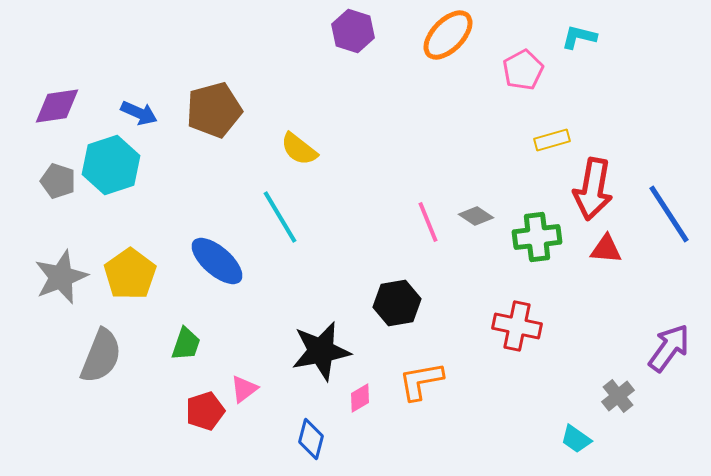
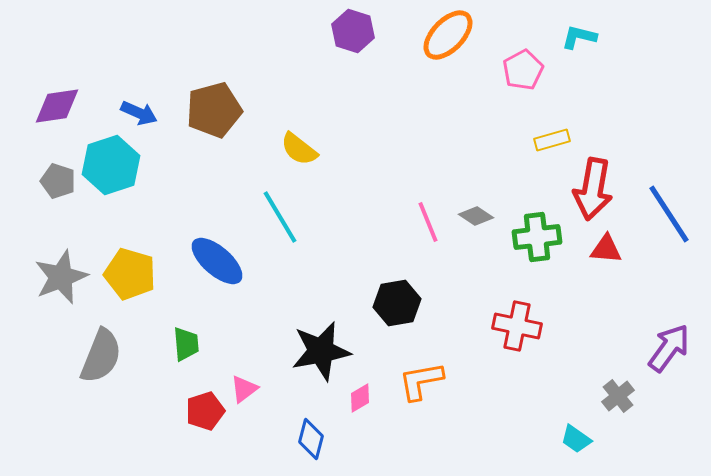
yellow pentagon: rotated 21 degrees counterclockwise
green trapezoid: rotated 24 degrees counterclockwise
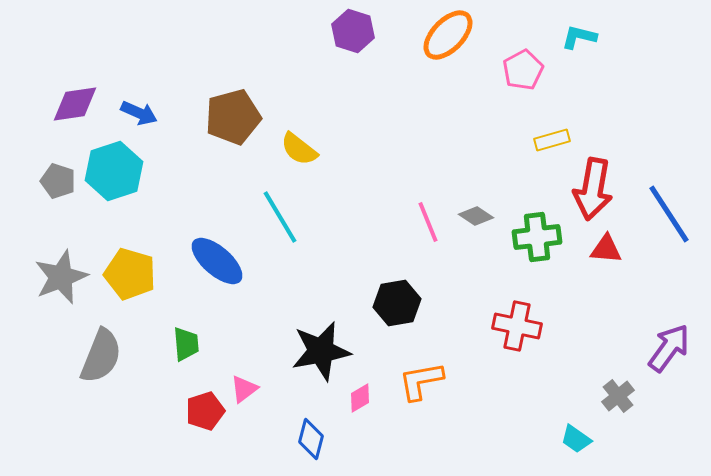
purple diamond: moved 18 px right, 2 px up
brown pentagon: moved 19 px right, 7 px down
cyan hexagon: moved 3 px right, 6 px down
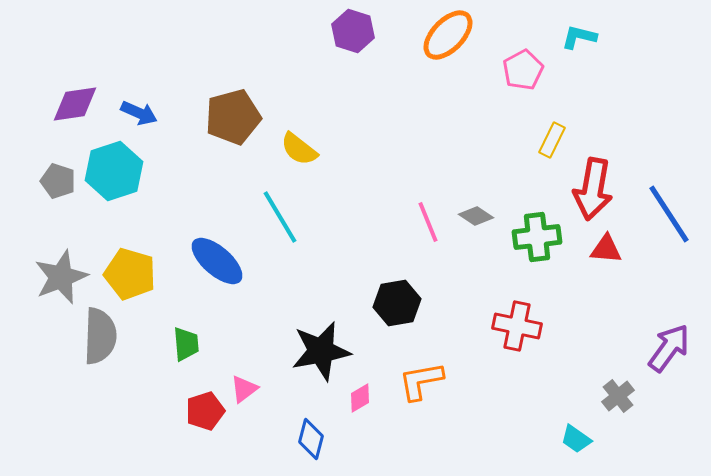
yellow rectangle: rotated 48 degrees counterclockwise
gray semicircle: moved 1 px left, 20 px up; rotated 20 degrees counterclockwise
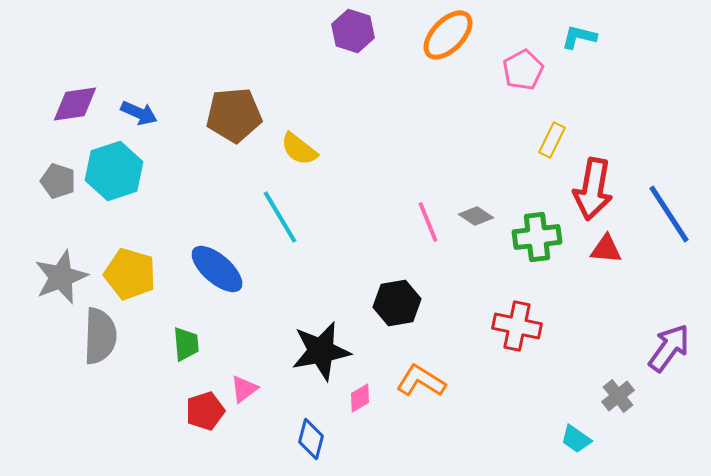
brown pentagon: moved 1 px right, 2 px up; rotated 10 degrees clockwise
blue ellipse: moved 8 px down
orange L-shape: rotated 42 degrees clockwise
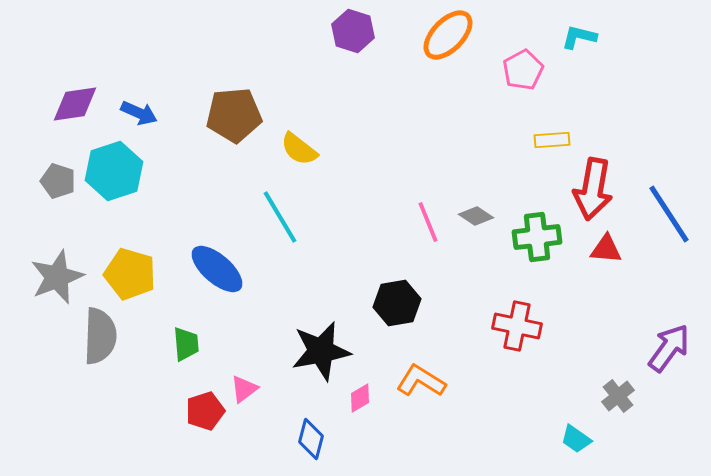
yellow rectangle: rotated 60 degrees clockwise
gray star: moved 4 px left
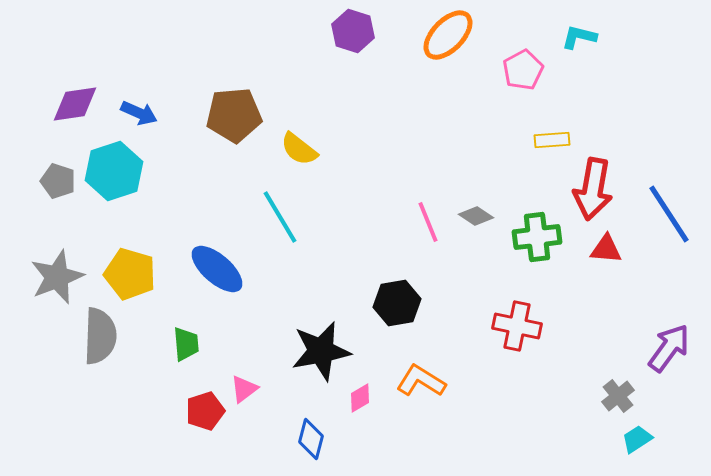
cyan trapezoid: moved 61 px right; rotated 112 degrees clockwise
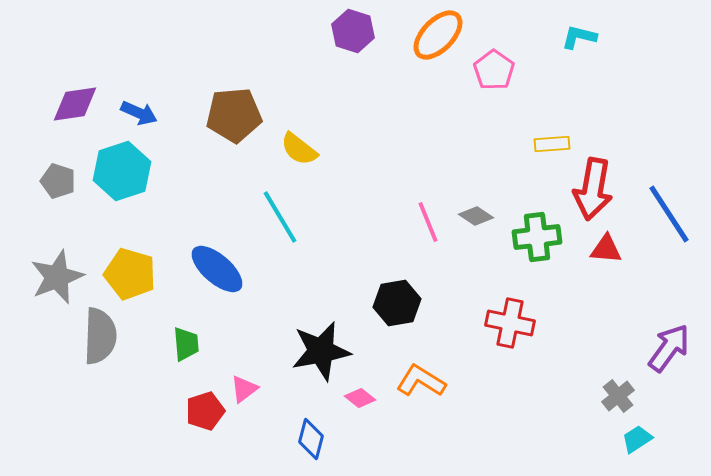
orange ellipse: moved 10 px left
pink pentagon: moved 29 px left; rotated 9 degrees counterclockwise
yellow rectangle: moved 4 px down
cyan hexagon: moved 8 px right
red cross: moved 7 px left, 3 px up
pink diamond: rotated 68 degrees clockwise
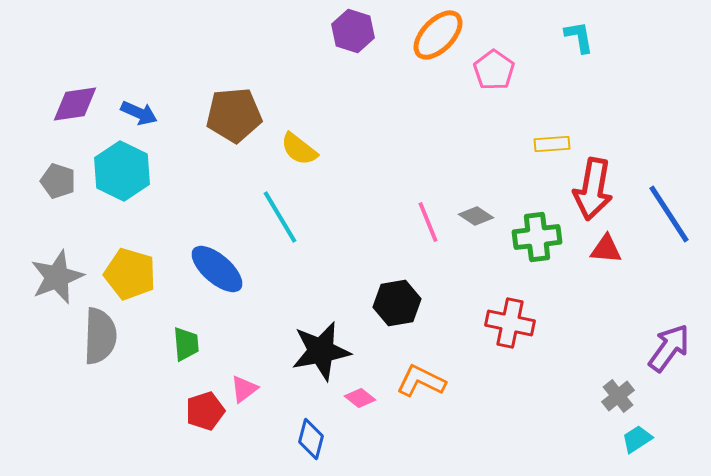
cyan L-shape: rotated 66 degrees clockwise
cyan hexagon: rotated 16 degrees counterclockwise
orange L-shape: rotated 6 degrees counterclockwise
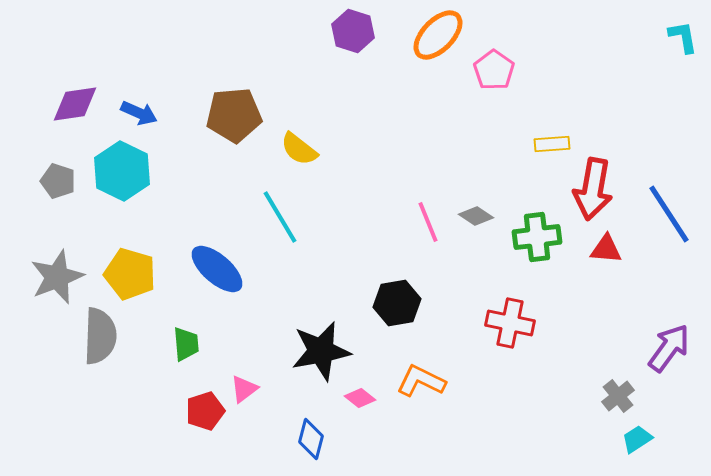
cyan L-shape: moved 104 px right
